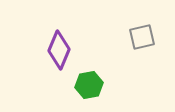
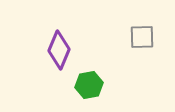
gray square: rotated 12 degrees clockwise
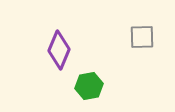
green hexagon: moved 1 px down
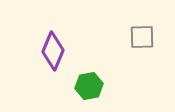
purple diamond: moved 6 px left, 1 px down
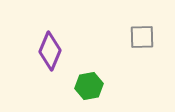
purple diamond: moved 3 px left
